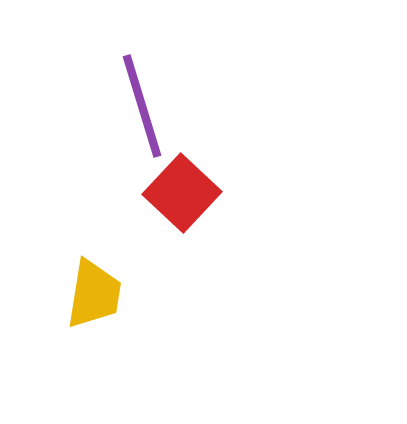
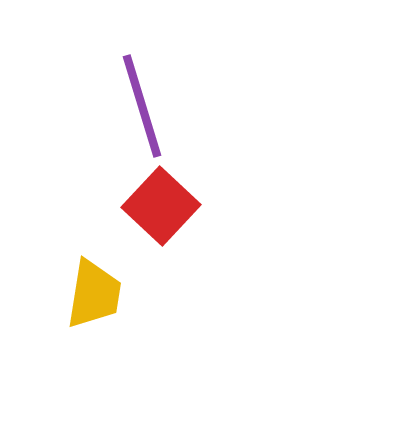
red square: moved 21 px left, 13 px down
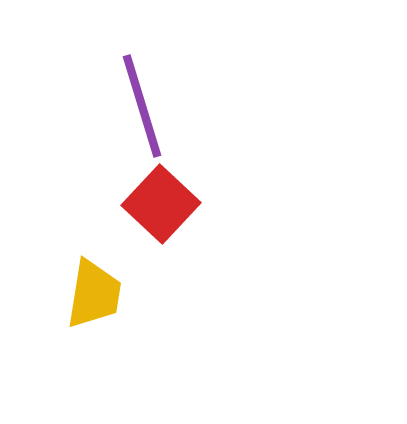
red square: moved 2 px up
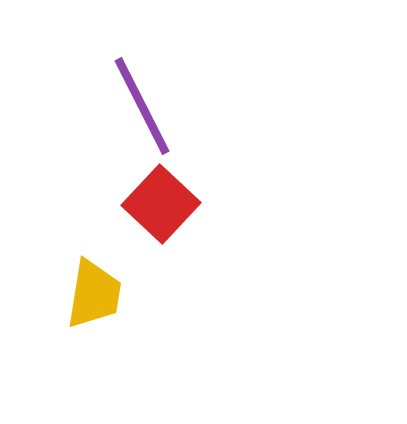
purple line: rotated 10 degrees counterclockwise
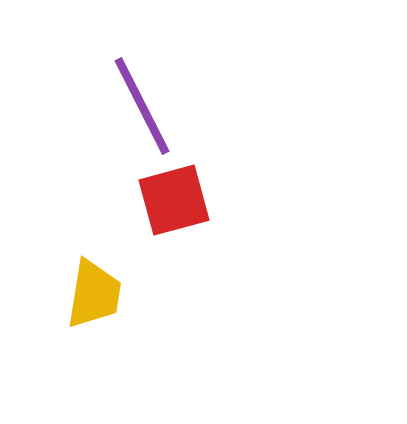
red square: moved 13 px right, 4 px up; rotated 32 degrees clockwise
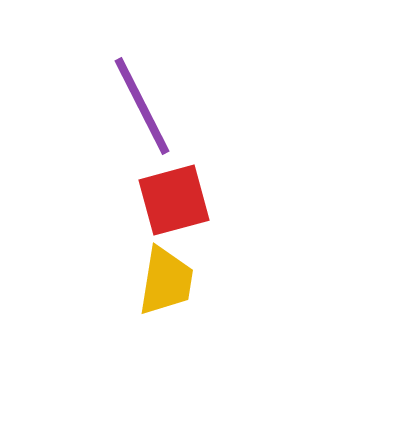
yellow trapezoid: moved 72 px right, 13 px up
